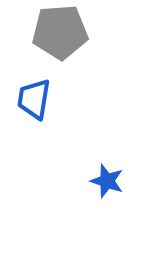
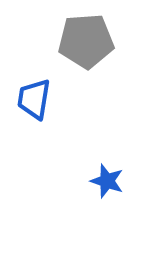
gray pentagon: moved 26 px right, 9 px down
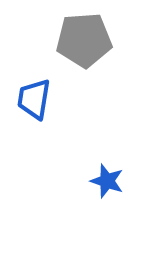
gray pentagon: moved 2 px left, 1 px up
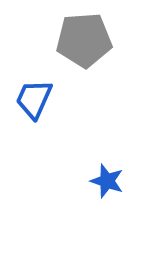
blue trapezoid: rotated 15 degrees clockwise
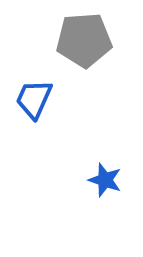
blue star: moved 2 px left, 1 px up
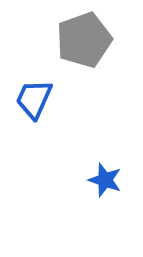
gray pentagon: rotated 16 degrees counterclockwise
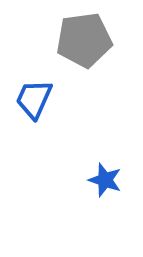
gray pentagon: rotated 12 degrees clockwise
